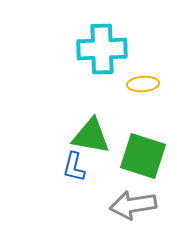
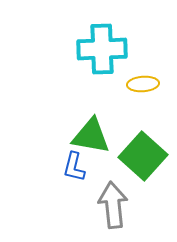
green square: rotated 24 degrees clockwise
gray arrow: moved 20 px left; rotated 93 degrees clockwise
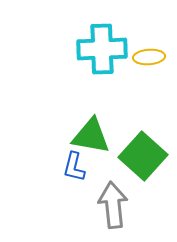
yellow ellipse: moved 6 px right, 27 px up
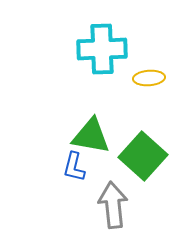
yellow ellipse: moved 21 px down
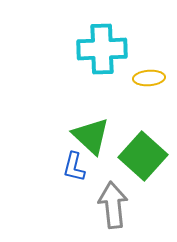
green triangle: rotated 33 degrees clockwise
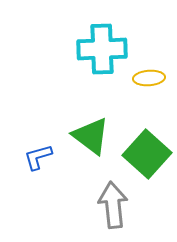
green triangle: rotated 6 degrees counterclockwise
green square: moved 4 px right, 2 px up
blue L-shape: moved 36 px left, 10 px up; rotated 60 degrees clockwise
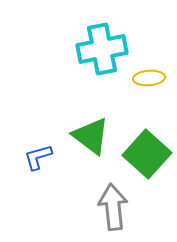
cyan cross: rotated 9 degrees counterclockwise
gray arrow: moved 2 px down
